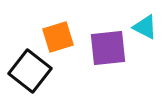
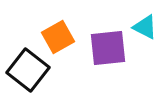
orange square: rotated 12 degrees counterclockwise
black square: moved 2 px left, 1 px up
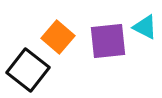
orange square: rotated 20 degrees counterclockwise
purple square: moved 7 px up
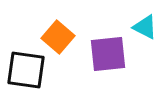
purple square: moved 13 px down
black square: moved 2 px left; rotated 30 degrees counterclockwise
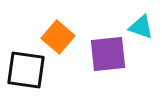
cyan triangle: moved 4 px left; rotated 8 degrees counterclockwise
